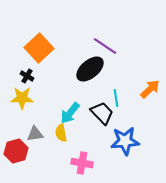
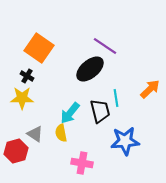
orange square: rotated 12 degrees counterclockwise
black trapezoid: moved 2 px left, 2 px up; rotated 30 degrees clockwise
gray triangle: rotated 42 degrees clockwise
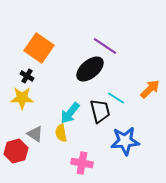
cyan line: rotated 48 degrees counterclockwise
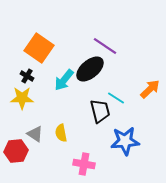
cyan arrow: moved 6 px left, 33 px up
red hexagon: rotated 10 degrees clockwise
pink cross: moved 2 px right, 1 px down
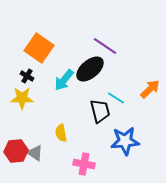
gray triangle: moved 19 px down
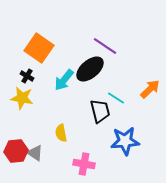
yellow star: rotated 10 degrees clockwise
